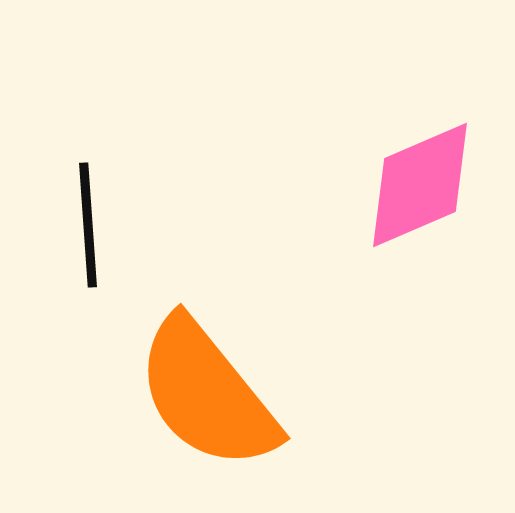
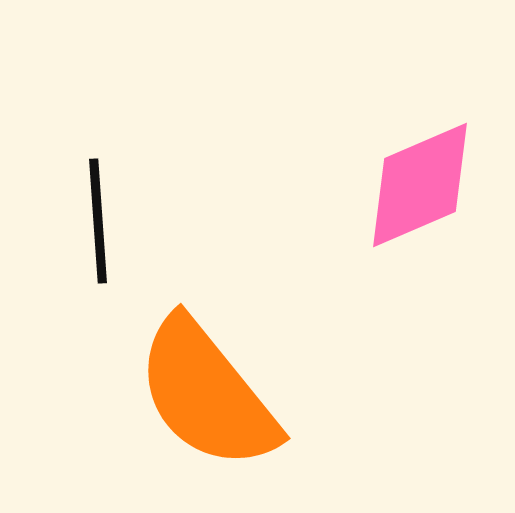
black line: moved 10 px right, 4 px up
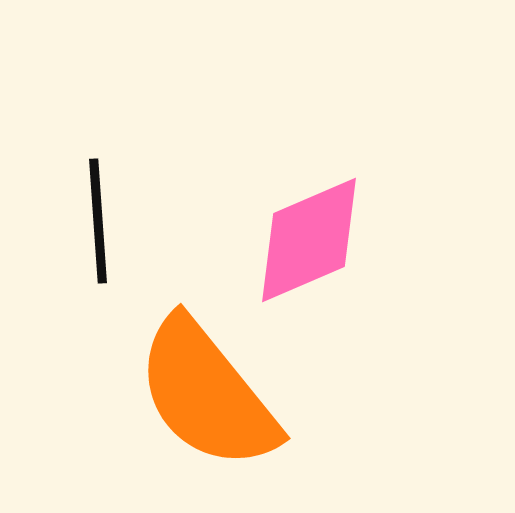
pink diamond: moved 111 px left, 55 px down
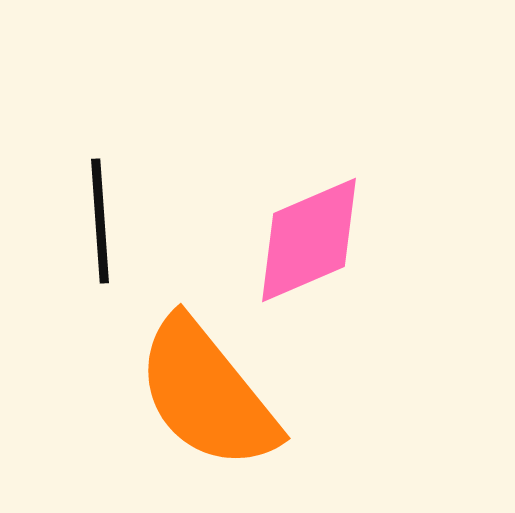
black line: moved 2 px right
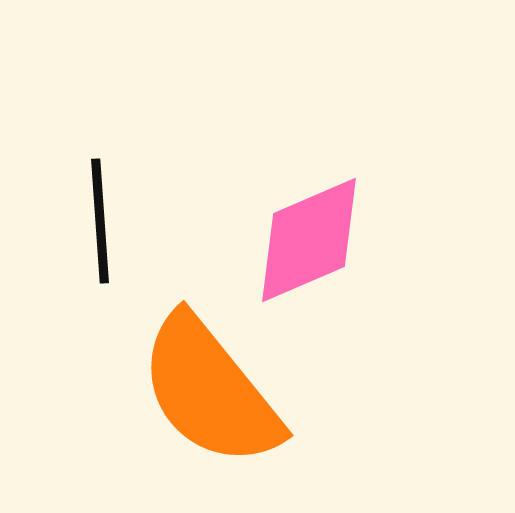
orange semicircle: moved 3 px right, 3 px up
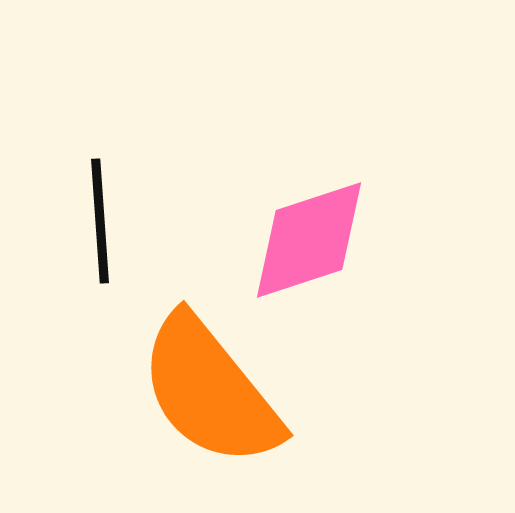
pink diamond: rotated 5 degrees clockwise
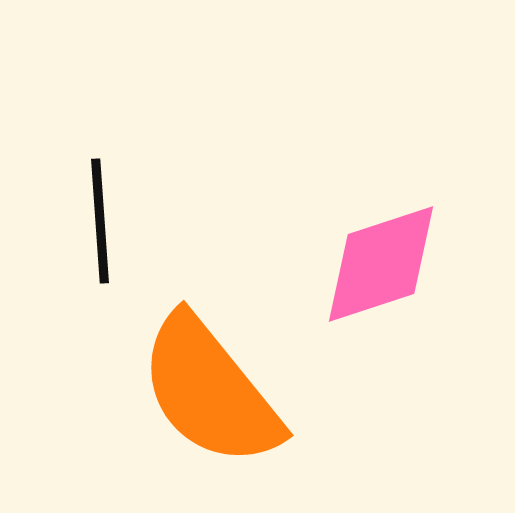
pink diamond: moved 72 px right, 24 px down
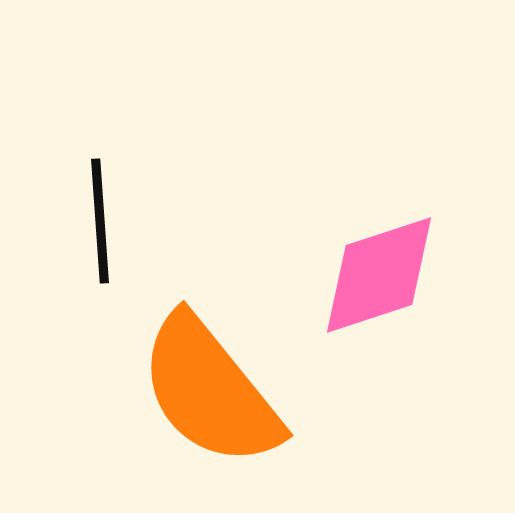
pink diamond: moved 2 px left, 11 px down
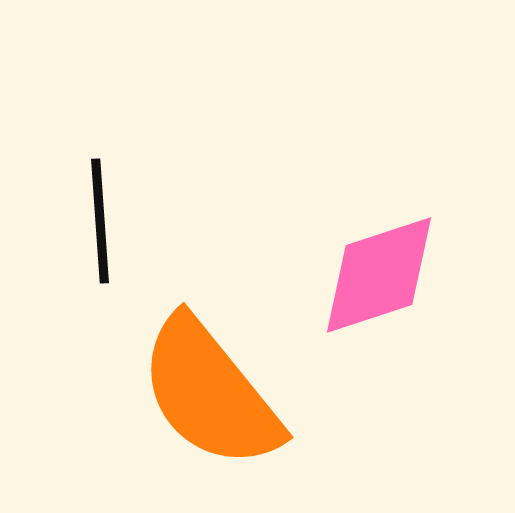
orange semicircle: moved 2 px down
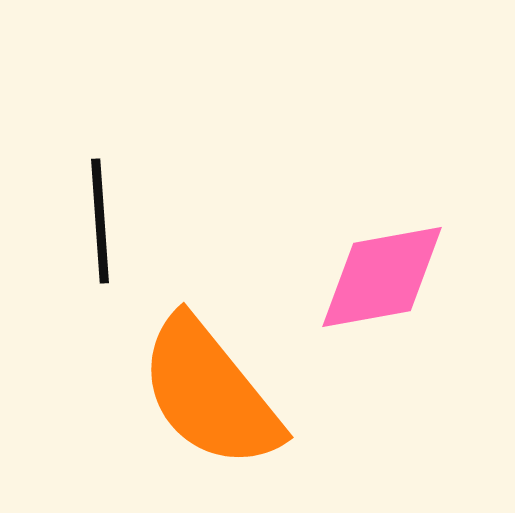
pink diamond: moved 3 px right, 2 px down; rotated 8 degrees clockwise
